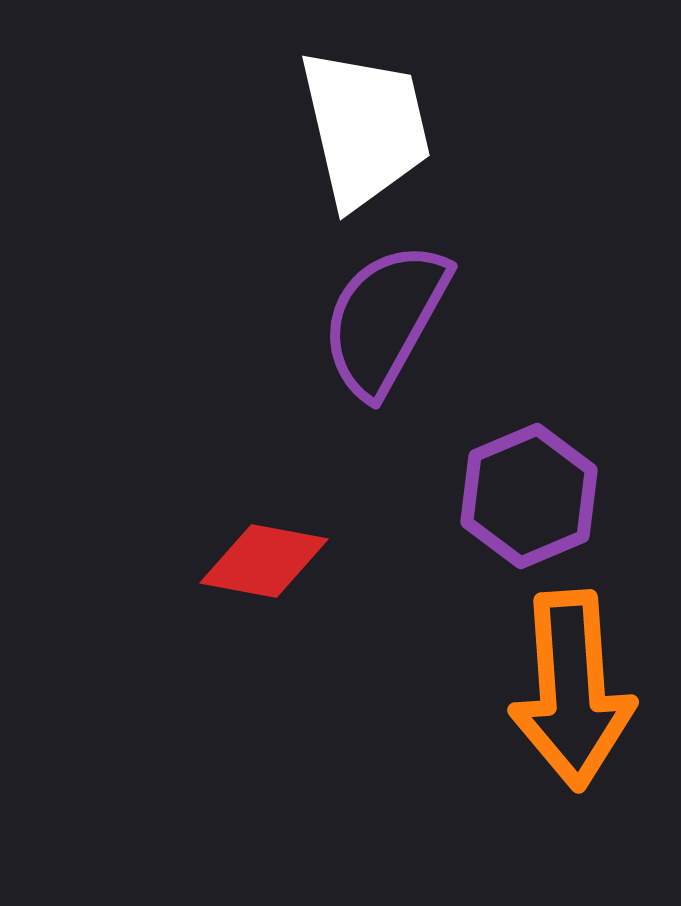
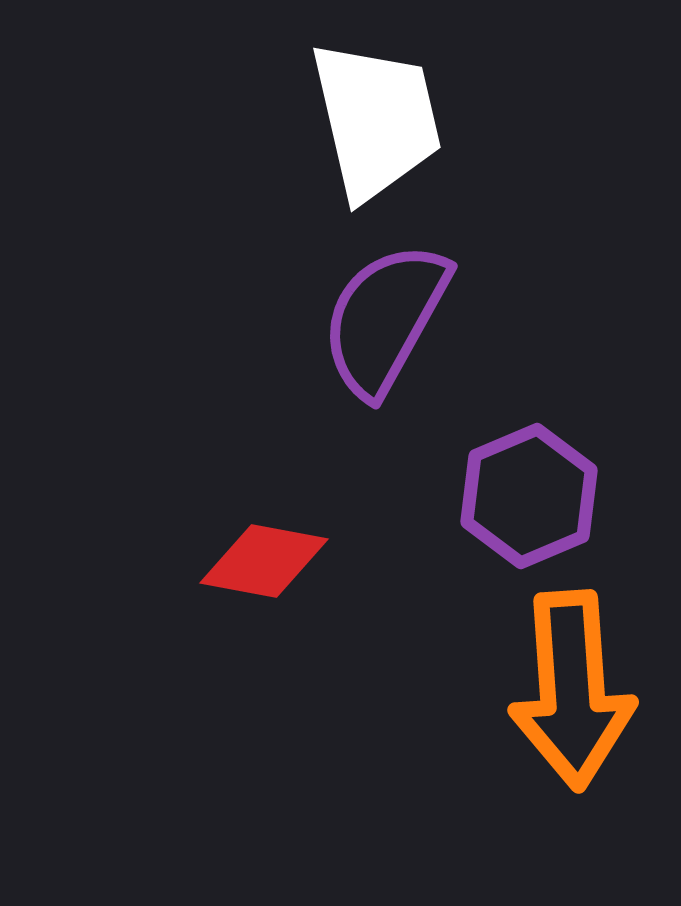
white trapezoid: moved 11 px right, 8 px up
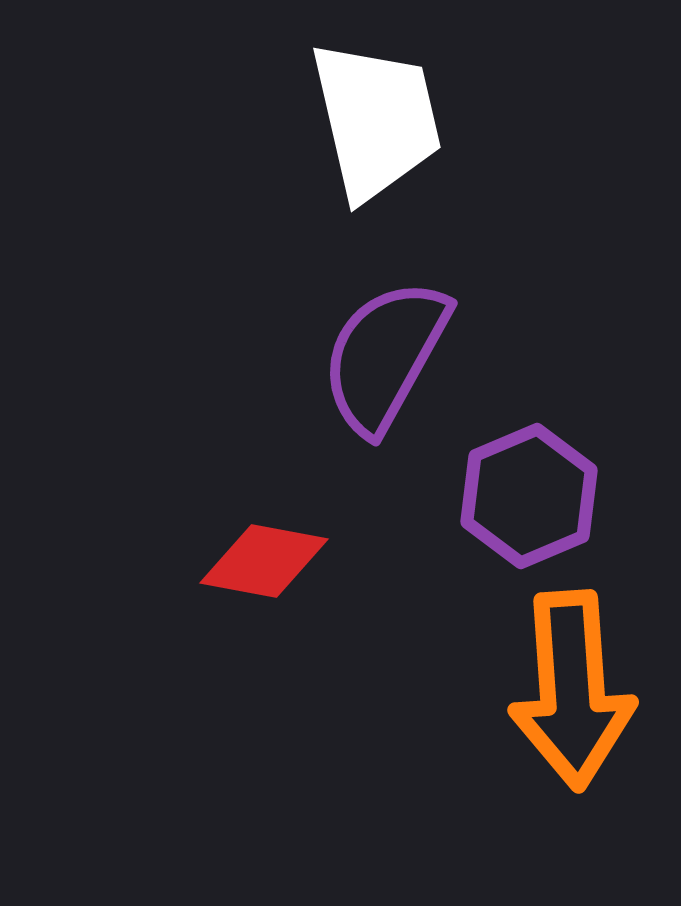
purple semicircle: moved 37 px down
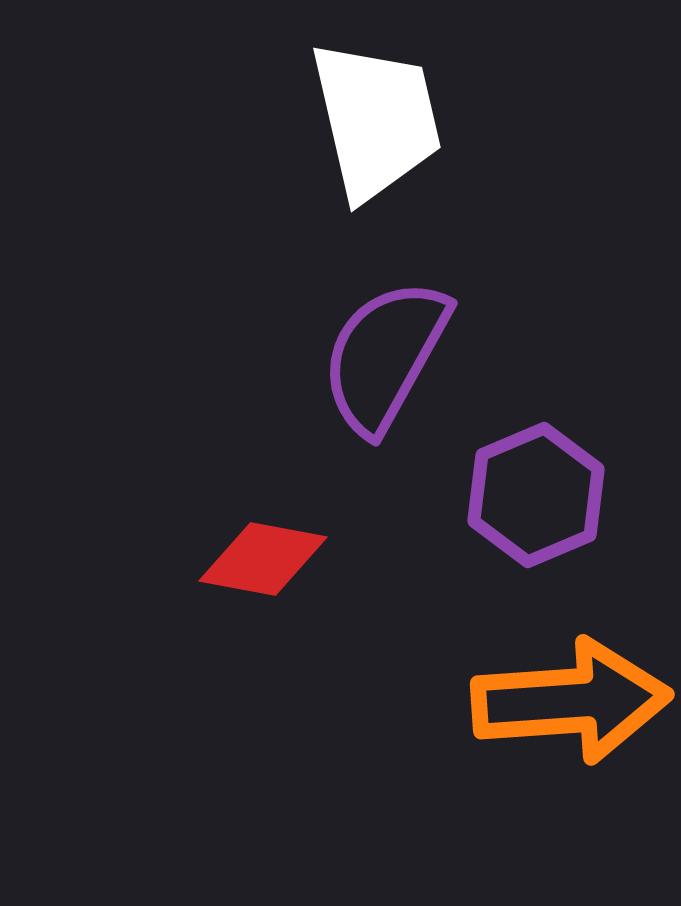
purple hexagon: moved 7 px right, 1 px up
red diamond: moved 1 px left, 2 px up
orange arrow: moved 1 px left, 11 px down; rotated 90 degrees counterclockwise
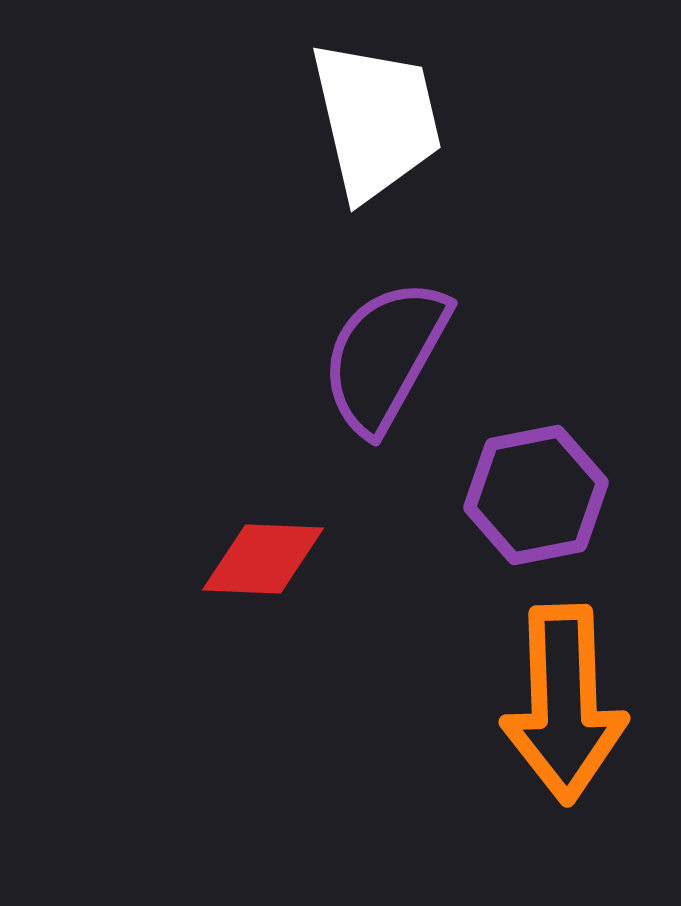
purple hexagon: rotated 12 degrees clockwise
red diamond: rotated 8 degrees counterclockwise
orange arrow: moved 7 px left, 3 px down; rotated 92 degrees clockwise
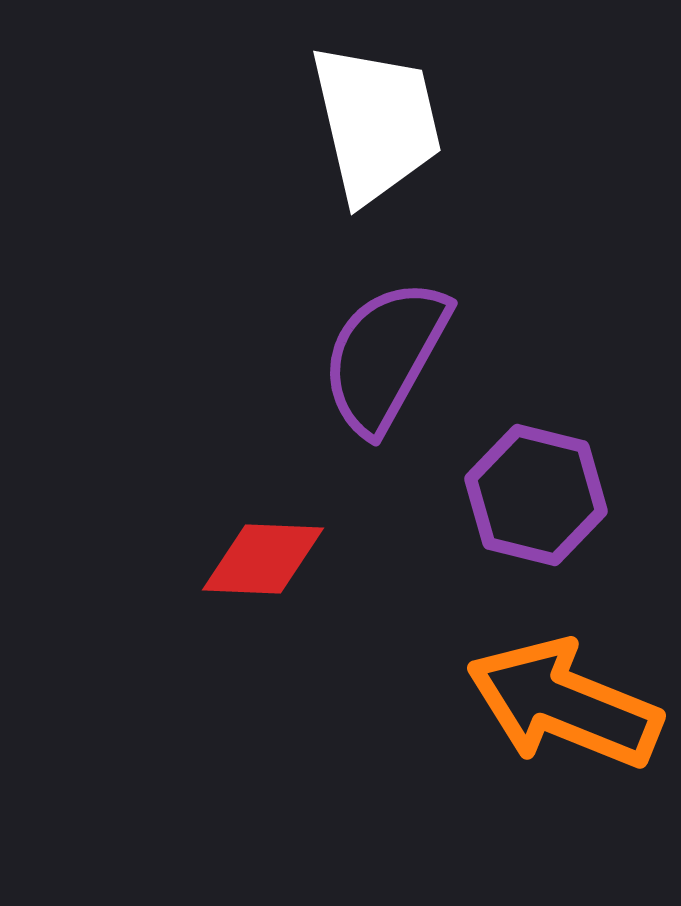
white trapezoid: moved 3 px down
purple hexagon: rotated 25 degrees clockwise
orange arrow: rotated 114 degrees clockwise
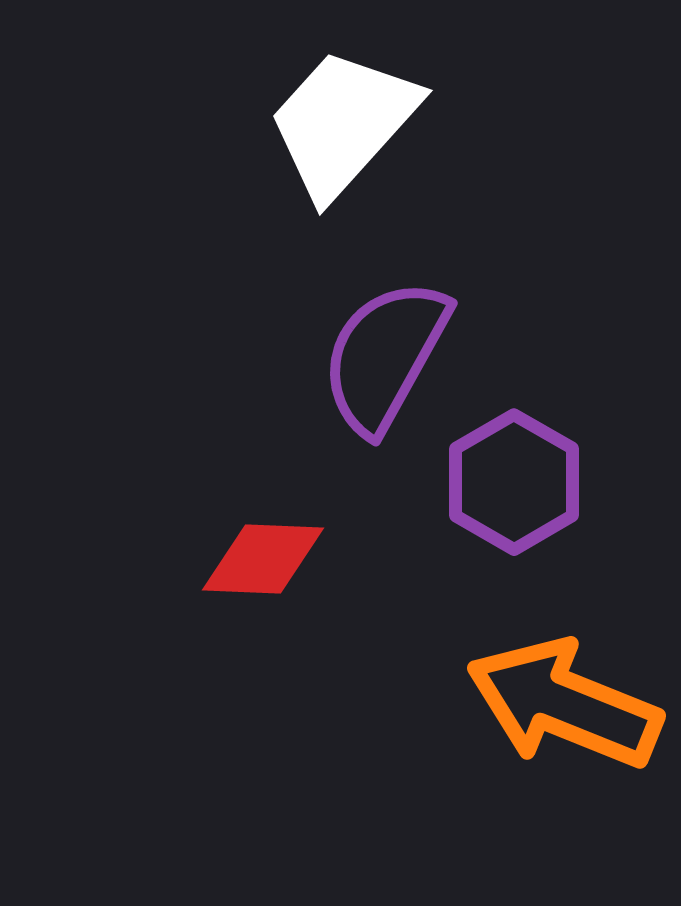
white trapezoid: moved 33 px left; rotated 125 degrees counterclockwise
purple hexagon: moved 22 px left, 13 px up; rotated 16 degrees clockwise
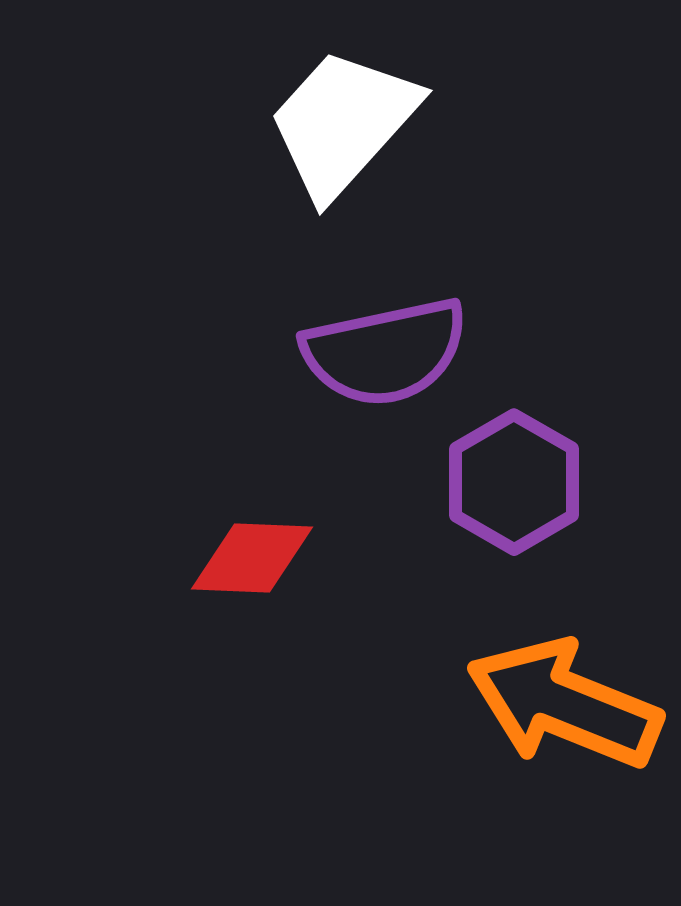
purple semicircle: moved 4 px up; rotated 131 degrees counterclockwise
red diamond: moved 11 px left, 1 px up
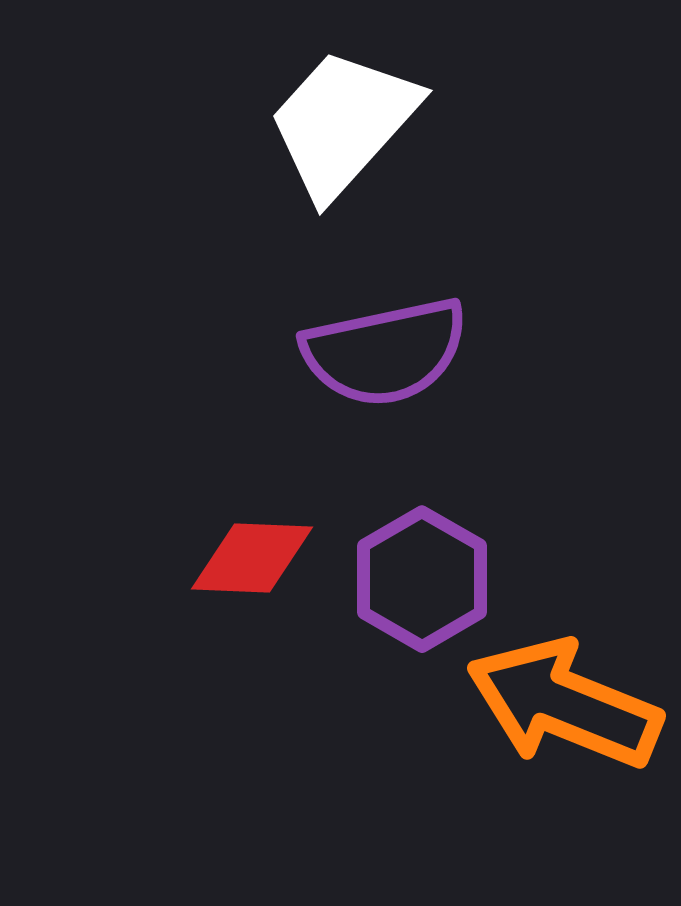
purple hexagon: moved 92 px left, 97 px down
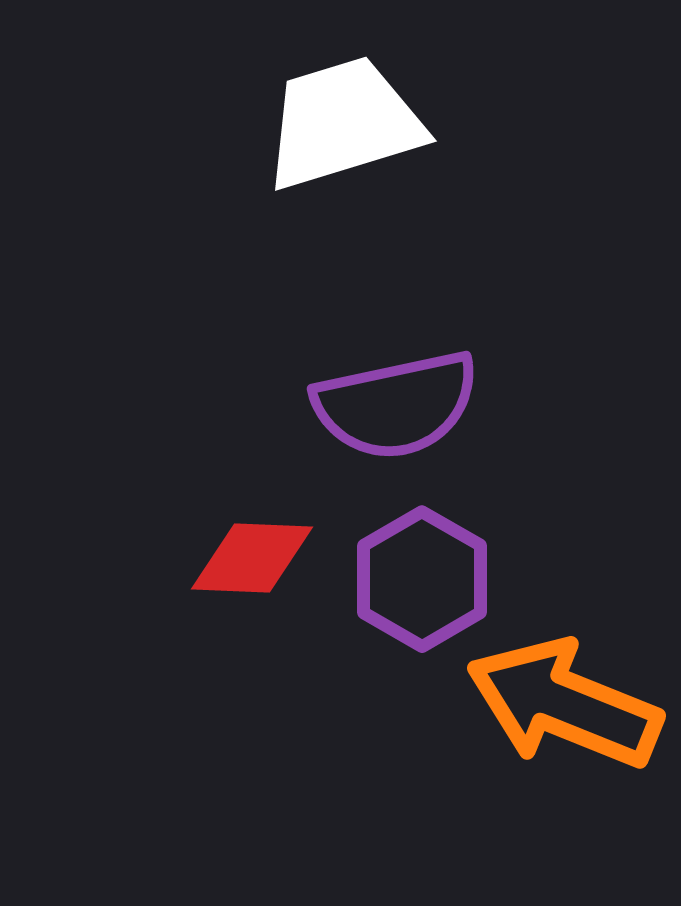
white trapezoid: rotated 31 degrees clockwise
purple semicircle: moved 11 px right, 53 px down
